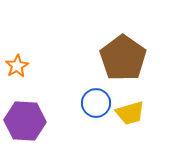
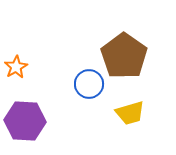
brown pentagon: moved 1 px right, 2 px up
orange star: moved 1 px left, 1 px down
blue circle: moved 7 px left, 19 px up
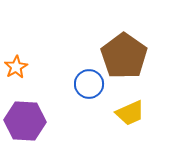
yellow trapezoid: rotated 8 degrees counterclockwise
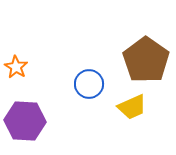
brown pentagon: moved 22 px right, 4 px down
orange star: rotated 10 degrees counterclockwise
yellow trapezoid: moved 2 px right, 6 px up
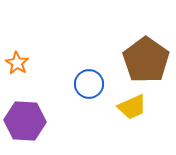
orange star: moved 1 px right, 4 px up
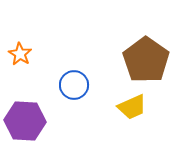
orange star: moved 3 px right, 9 px up
blue circle: moved 15 px left, 1 px down
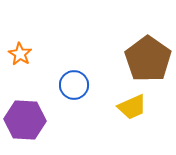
brown pentagon: moved 2 px right, 1 px up
purple hexagon: moved 1 px up
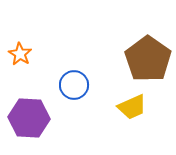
purple hexagon: moved 4 px right, 2 px up
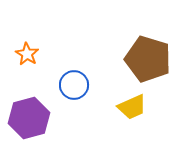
orange star: moved 7 px right
brown pentagon: rotated 18 degrees counterclockwise
purple hexagon: rotated 18 degrees counterclockwise
